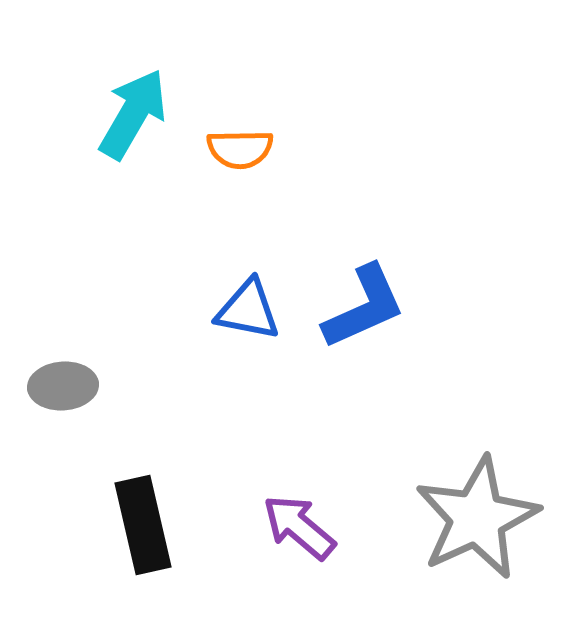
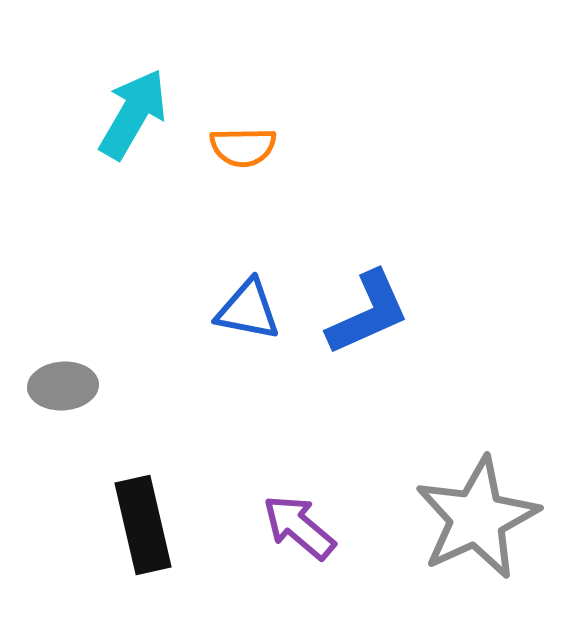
orange semicircle: moved 3 px right, 2 px up
blue L-shape: moved 4 px right, 6 px down
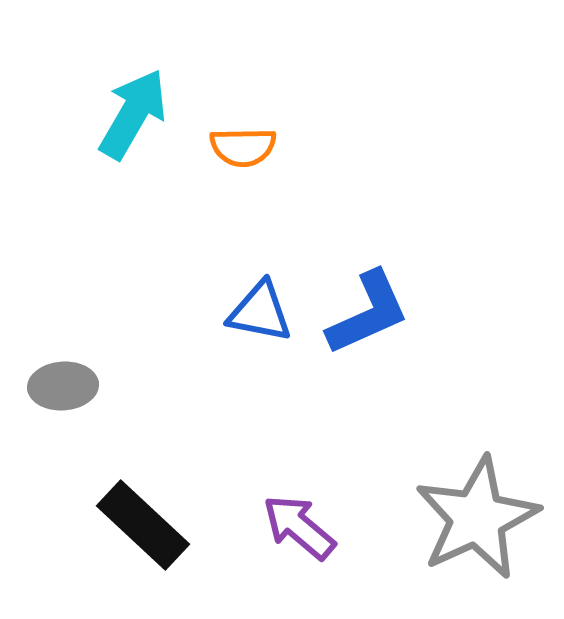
blue triangle: moved 12 px right, 2 px down
black rectangle: rotated 34 degrees counterclockwise
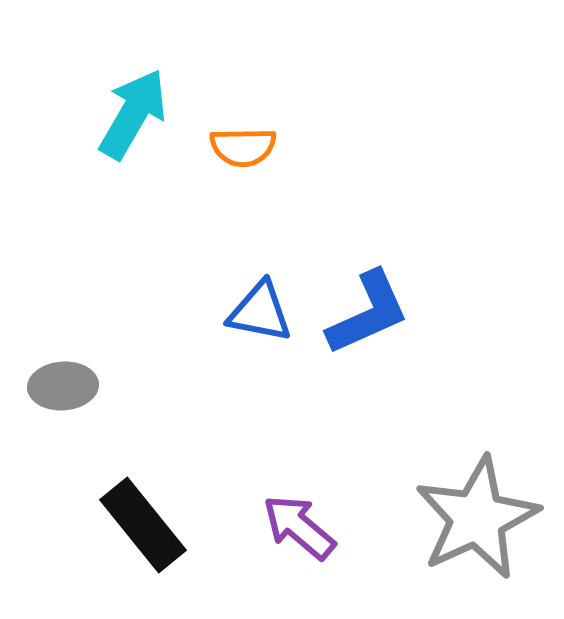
black rectangle: rotated 8 degrees clockwise
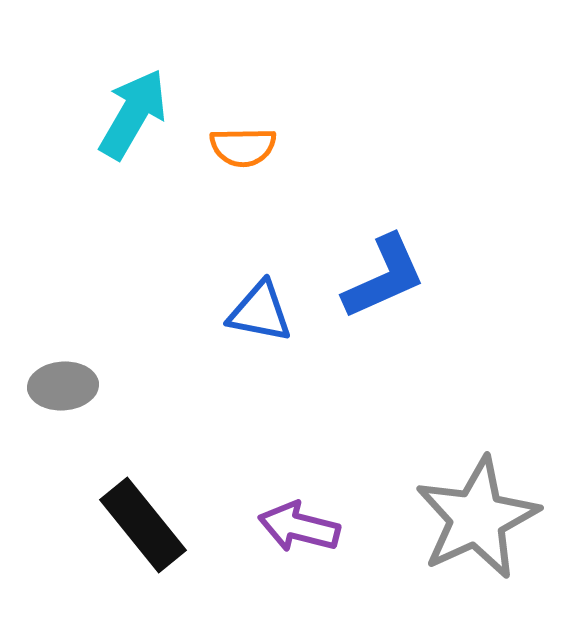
blue L-shape: moved 16 px right, 36 px up
purple arrow: rotated 26 degrees counterclockwise
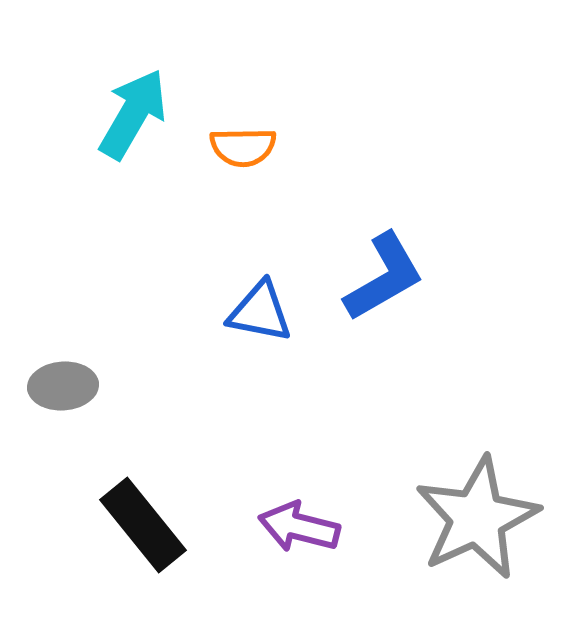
blue L-shape: rotated 6 degrees counterclockwise
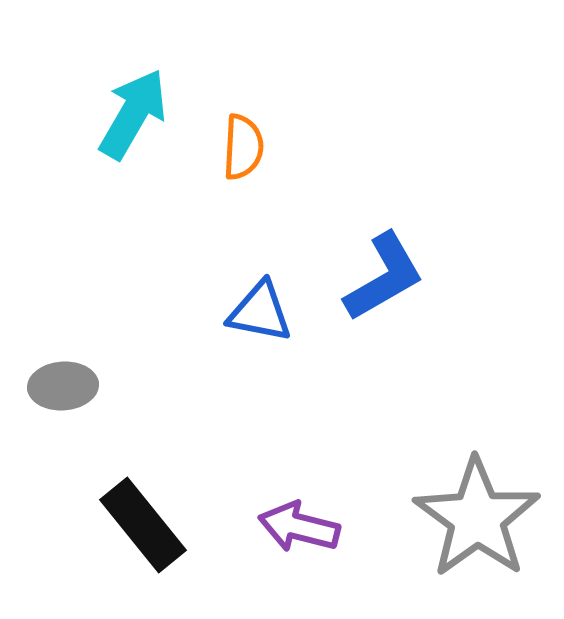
orange semicircle: rotated 86 degrees counterclockwise
gray star: rotated 11 degrees counterclockwise
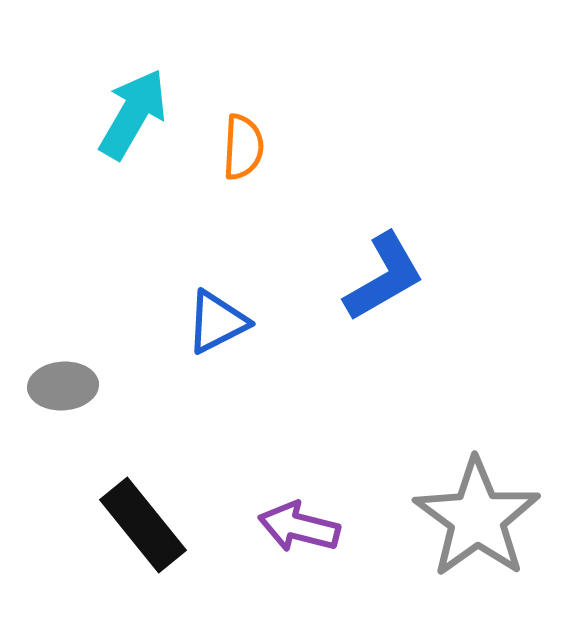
blue triangle: moved 43 px left, 10 px down; rotated 38 degrees counterclockwise
